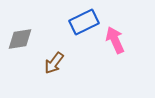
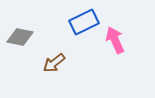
gray diamond: moved 2 px up; rotated 20 degrees clockwise
brown arrow: rotated 15 degrees clockwise
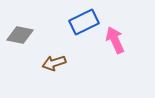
gray diamond: moved 2 px up
brown arrow: rotated 20 degrees clockwise
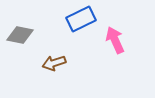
blue rectangle: moved 3 px left, 3 px up
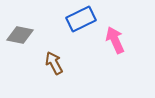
brown arrow: rotated 80 degrees clockwise
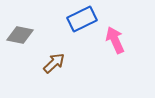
blue rectangle: moved 1 px right
brown arrow: rotated 75 degrees clockwise
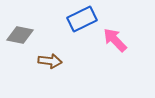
pink arrow: rotated 20 degrees counterclockwise
brown arrow: moved 4 px left, 2 px up; rotated 50 degrees clockwise
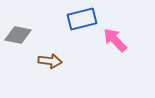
blue rectangle: rotated 12 degrees clockwise
gray diamond: moved 2 px left
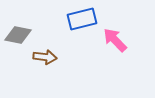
brown arrow: moved 5 px left, 4 px up
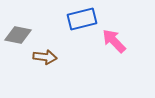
pink arrow: moved 1 px left, 1 px down
